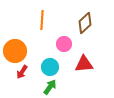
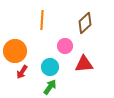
pink circle: moved 1 px right, 2 px down
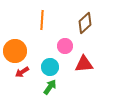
red arrow: rotated 24 degrees clockwise
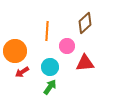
orange line: moved 5 px right, 11 px down
pink circle: moved 2 px right
red triangle: moved 1 px right, 1 px up
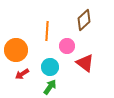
brown diamond: moved 1 px left, 3 px up
orange circle: moved 1 px right, 1 px up
red triangle: rotated 42 degrees clockwise
red arrow: moved 2 px down
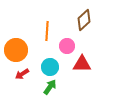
red triangle: moved 3 px left, 1 px down; rotated 36 degrees counterclockwise
